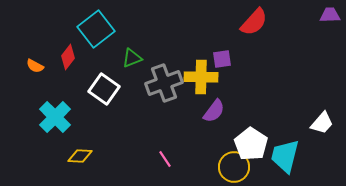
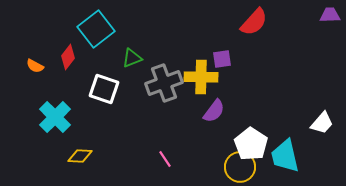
white square: rotated 16 degrees counterclockwise
cyan trapezoid: rotated 27 degrees counterclockwise
yellow circle: moved 6 px right
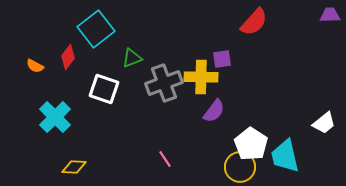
white trapezoid: moved 2 px right; rotated 10 degrees clockwise
yellow diamond: moved 6 px left, 11 px down
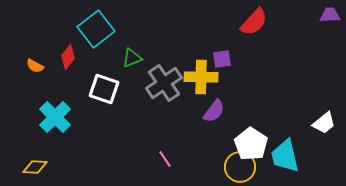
gray cross: rotated 15 degrees counterclockwise
yellow diamond: moved 39 px left
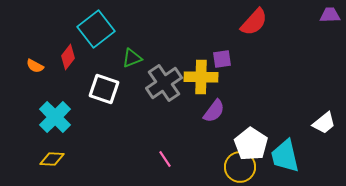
yellow diamond: moved 17 px right, 8 px up
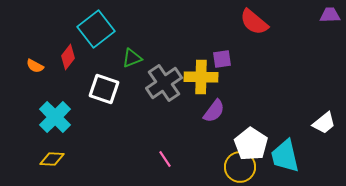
red semicircle: rotated 88 degrees clockwise
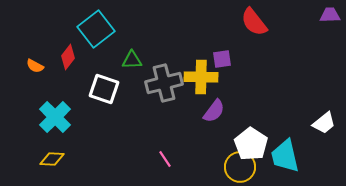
red semicircle: rotated 12 degrees clockwise
green triangle: moved 2 px down; rotated 20 degrees clockwise
gray cross: rotated 21 degrees clockwise
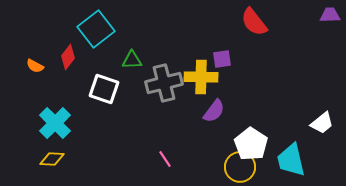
cyan cross: moved 6 px down
white trapezoid: moved 2 px left
cyan trapezoid: moved 6 px right, 4 px down
